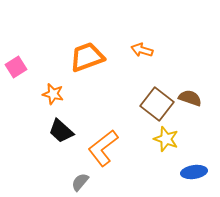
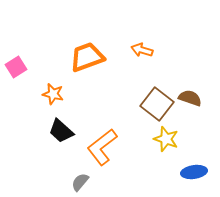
orange L-shape: moved 1 px left, 1 px up
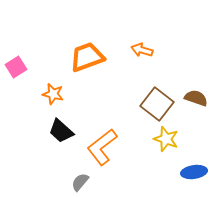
brown semicircle: moved 6 px right
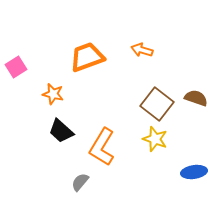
yellow star: moved 11 px left
orange L-shape: rotated 21 degrees counterclockwise
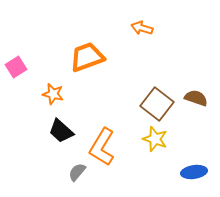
orange arrow: moved 22 px up
gray semicircle: moved 3 px left, 10 px up
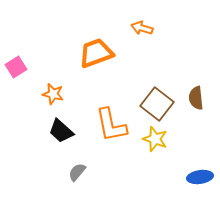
orange trapezoid: moved 9 px right, 4 px up
brown semicircle: rotated 115 degrees counterclockwise
orange L-shape: moved 9 px right, 22 px up; rotated 42 degrees counterclockwise
blue ellipse: moved 6 px right, 5 px down
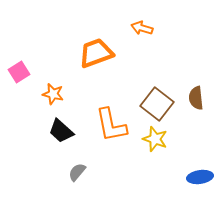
pink square: moved 3 px right, 5 px down
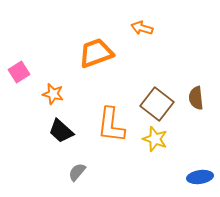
orange L-shape: rotated 18 degrees clockwise
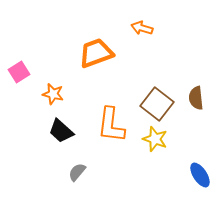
blue ellipse: moved 2 px up; rotated 65 degrees clockwise
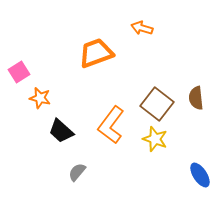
orange star: moved 13 px left, 4 px down
orange L-shape: rotated 30 degrees clockwise
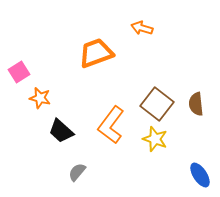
brown semicircle: moved 6 px down
